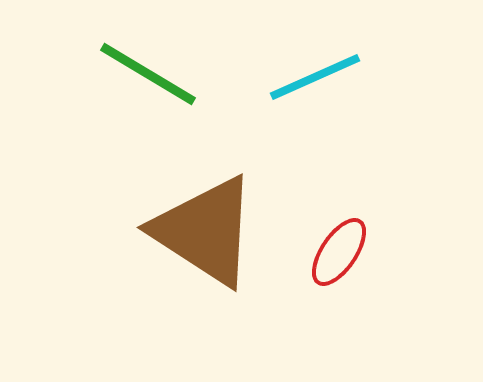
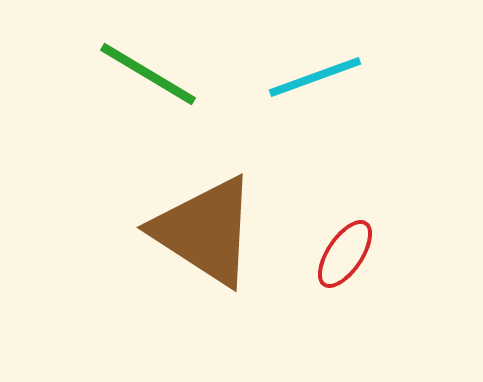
cyan line: rotated 4 degrees clockwise
red ellipse: moved 6 px right, 2 px down
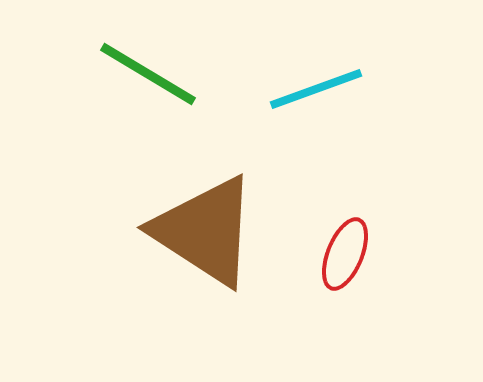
cyan line: moved 1 px right, 12 px down
red ellipse: rotated 12 degrees counterclockwise
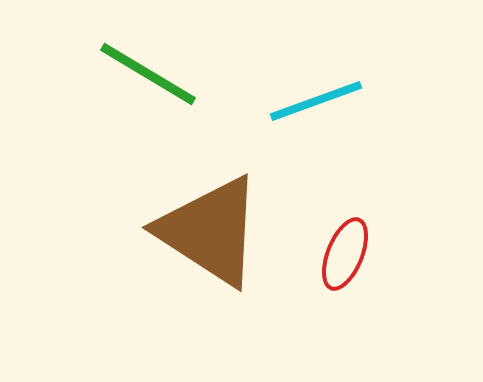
cyan line: moved 12 px down
brown triangle: moved 5 px right
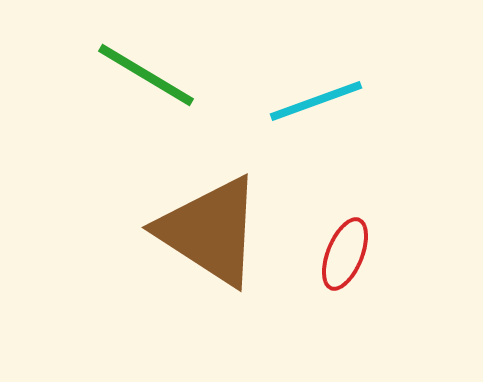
green line: moved 2 px left, 1 px down
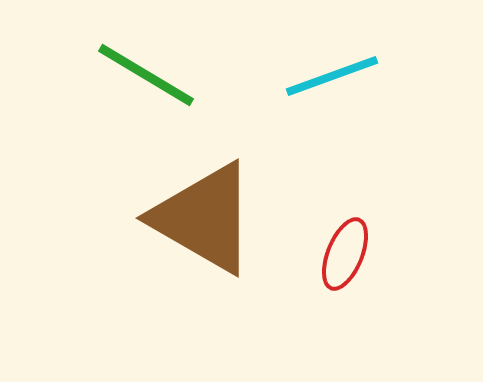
cyan line: moved 16 px right, 25 px up
brown triangle: moved 6 px left, 13 px up; rotated 3 degrees counterclockwise
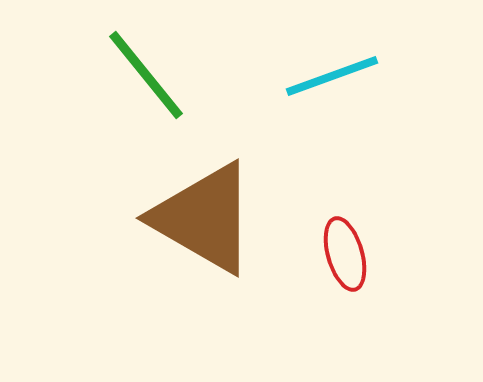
green line: rotated 20 degrees clockwise
red ellipse: rotated 38 degrees counterclockwise
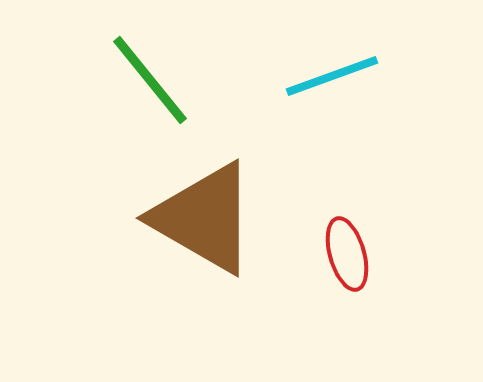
green line: moved 4 px right, 5 px down
red ellipse: moved 2 px right
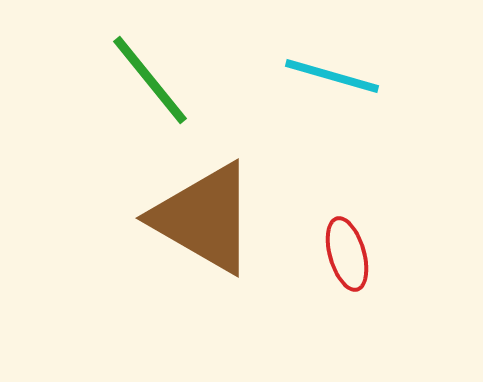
cyan line: rotated 36 degrees clockwise
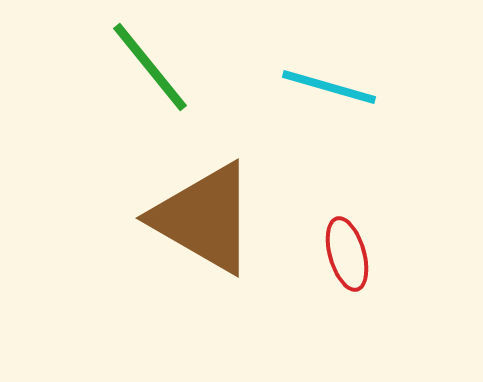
cyan line: moved 3 px left, 11 px down
green line: moved 13 px up
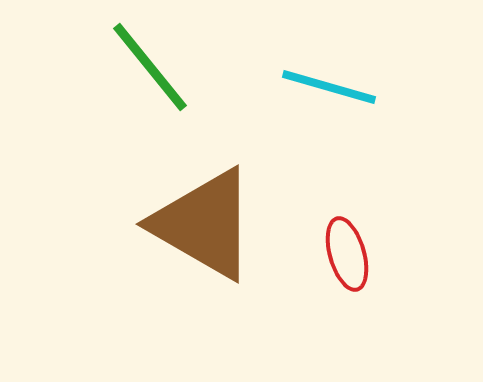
brown triangle: moved 6 px down
